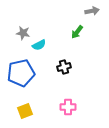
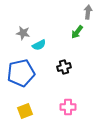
gray arrow: moved 4 px left, 1 px down; rotated 72 degrees counterclockwise
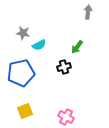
green arrow: moved 15 px down
pink cross: moved 2 px left, 10 px down; rotated 28 degrees clockwise
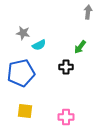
green arrow: moved 3 px right
black cross: moved 2 px right; rotated 16 degrees clockwise
yellow square: rotated 28 degrees clockwise
pink cross: rotated 28 degrees counterclockwise
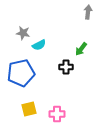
green arrow: moved 1 px right, 2 px down
yellow square: moved 4 px right, 2 px up; rotated 21 degrees counterclockwise
pink cross: moved 9 px left, 3 px up
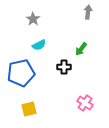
gray star: moved 10 px right, 14 px up; rotated 24 degrees clockwise
black cross: moved 2 px left
pink cross: moved 28 px right, 11 px up; rotated 35 degrees clockwise
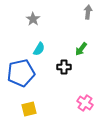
cyan semicircle: moved 4 px down; rotated 32 degrees counterclockwise
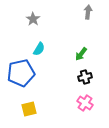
green arrow: moved 5 px down
black cross: moved 21 px right, 10 px down; rotated 16 degrees counterclockwise
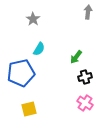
green arrow: moved 5 px left, 3 px down
